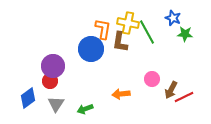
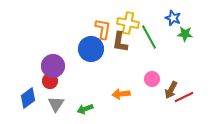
green line: moved 2 px right, 5 px down
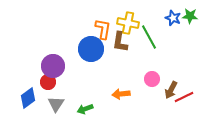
green star: moved 5 px right, 18 px up
red circle: moved 2 px left, 1 px down
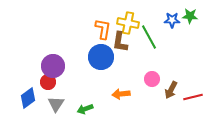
blue star: moved 1 px left, 2 px down; rotated 21 degrees counterclockwise
blue circle: moved 10 px right, 8 px down
red line: moved 9 px right; rotated 12 degrees clockwise
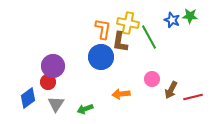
blue star: rotated 21 degrees clockwise
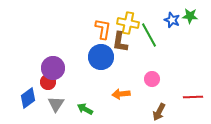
green line: moved 2 px up
purple circle: moved 2 px down
brown arrow: moved 12 px left, 22 px down
red line: rotated 12 degrees clockwise
green arrow: rotated 49 degrees clockwise
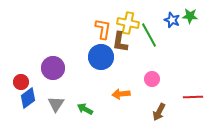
red circle: moved 27 px left
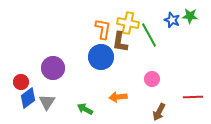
orange arrow: moved 3 px left, 3 px down
gray triangle: moved 9 px left, 2 px up
